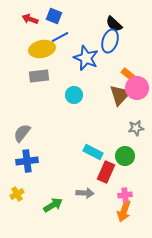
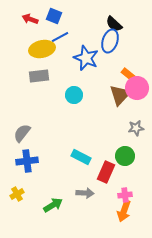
cyan rectangle: moved 12 px left, 5 px down
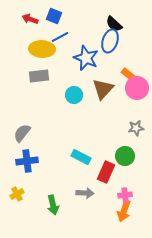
yellow ellipse: rotated 15 degrees clockwise
brown triangle: moved 17 px left, 6 px up
green arrow: rotated 108 degrees clockwise
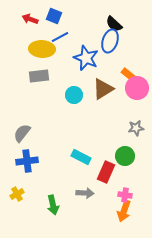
brown triangle: rotated 15 degrees clockwise
pink cross: rotated 16 degrees clockwise
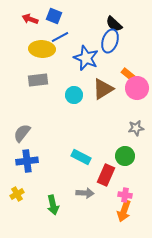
gray rectangle: moved 1 px left, 4 px down
red rectangle: moved 3 px down
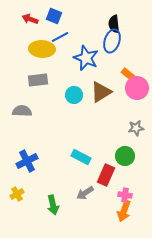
black semicircle: rotated 42 degrees clockwise
blue ellipse: moved 2 px right
brown triangle: moved 2 px left, 3 px down
gray semicircle: moved 22 px up; rotated 54 degrees clockwise
blue cross: rotated 20 degrees counterclockwise
gray arrow: rotated 144 degrees clockwise
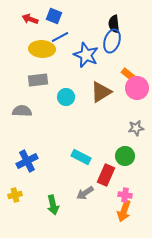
blue star: moved 3 px up
cyan circle: moved 8 px left, 2 px down
yellow cross: moved 2 px left, 1 px down; rotated 16 degrees clockwise
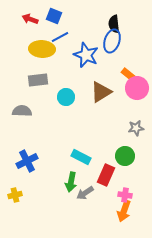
green arrow: moved 18 px right, 23 px up; rotated 24 degrees clockwise
